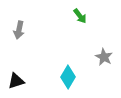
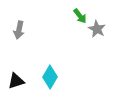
gray star: moved 7 px left, 28 px up
cyan diamond: moved 18 px left
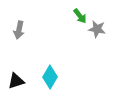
gray star: rotated 18 degrees counterclockwise
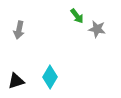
green arrow: moved 3 px left
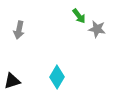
green arrow: moved 2 px right
cyan diamond: moved 7 px right
black triangle: moved 4 px left
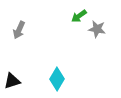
green arrow: rotated 91 degrees clockwise
gray arrow: rotated 12 degrees clockwise
cyan diamond: moved 2 px down
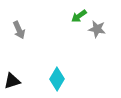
gray arrow: rotated 48 degrees counterclockwise
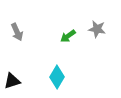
green arrow: moved 11 px left, 20 px down
gray arrow: moved 2 px left, 2 px down
cyan diamond: moved 2 px up
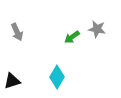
green arrow: moved 4 px right, 1 px down
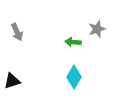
gray star: rotated 30 degrees counterclockwise
green arrow: moved 1 px right, 5 px down; rotated 42 degrees clockwise
cyan diamond: moved 17 px right
